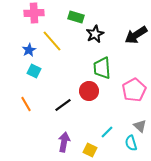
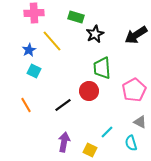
orange line: moved 1 px down
gray triangle: moved 4 px up; rotated 16 degrees counterclockwise
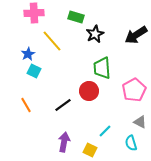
blue star: moved 1 px left, 4 px down
cyan line: moved 2 px left, 1 px up
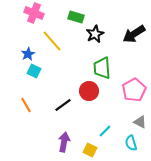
pink cross: rotated 24 degrees clockwise
black arrow: moved 2 px left, 1 px up
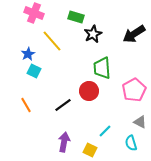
black star: moved 2 px left
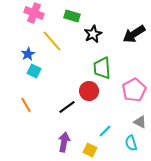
green rectangle: moved 4 px left, 1 px up
black line: moved 4 px right, 2 px down
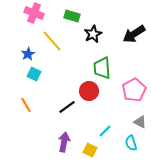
cyan square: moved 3 px down
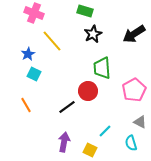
green rectangle: moved 13 px right, 5 px up
red circle: moved 1 px left
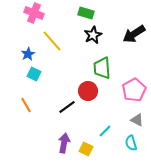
green rectangle: moved 1 px right, 2 px down
black star: moved 1 px down
gray triangle: moved 3 px left, 2 px up
purple arrow: moved 1 px down
yellow square: moved 4 px left, 1 px up
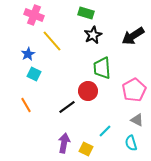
pink cross: moved 2 px down
black arrow: moved 1 px left, 2 px down
